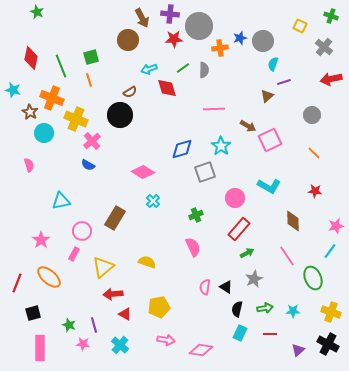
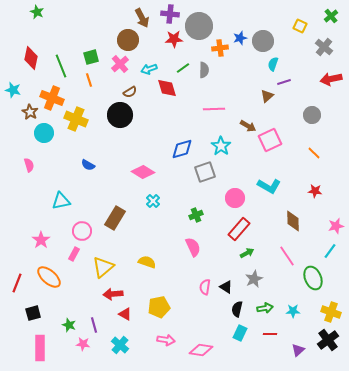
green cross at (331, 16): rotated 32 degrees clockwise
pink cross at (92, 141): moved 28 px right, 77 px up
black cross at (328, 344): moved 4 px up; rotated 25 degrees clockwise
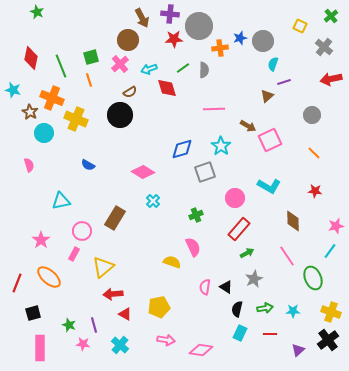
yellow semicircle at (147, 262): moved 25 px right
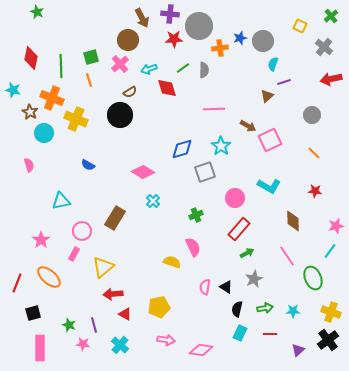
green line at (61, 66): rotated 20 degrees clockwise
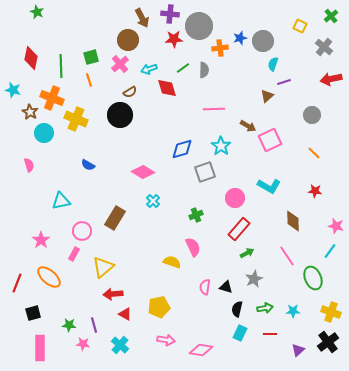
pink star at (336, 226): rotated 28 degrees clockwise
black triangle at (226, 287): rotated 16 degrees counterclockwise
green star at (69, 325): rotated 16 degrees counterclockwise
black cross at (328, 340): moved 2 px down
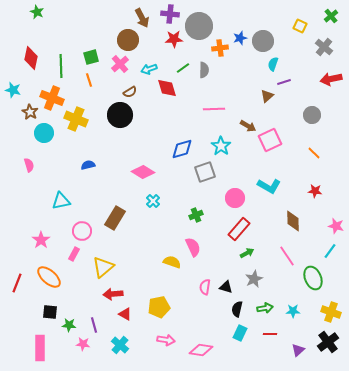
blue semicircle at (88, 165): rotated 136 degrees clockwise
black square at (33, 313): moved 17 px right, 1 px up; rotated 21 degrees clockwise
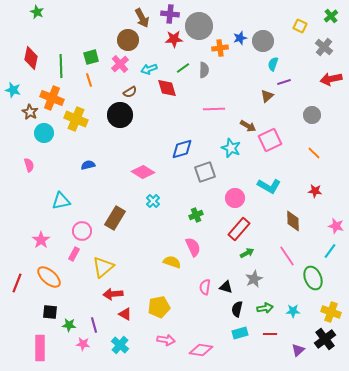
cyan star at (221, 146): moved 10 px right, 2 px down; rotated 12 degrees counterclockwise
cyan rectangle at (240, 333): rotated 49 degrees clockwise
black cross at (328, 342): moved 3 px left, 3 px up
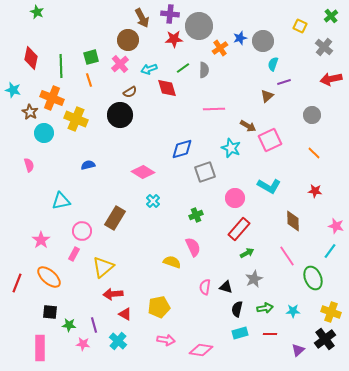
orange cross at (220, 48): rotated 28 degrees counterclockwise
cyan cross at (120, 345): moved 2 px left, 4 px up
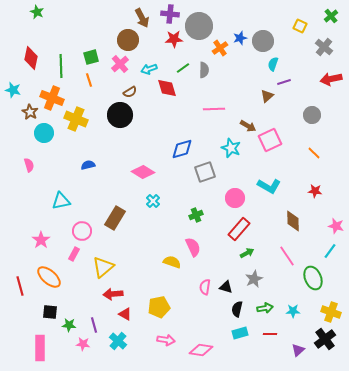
red line at (17, 283): moved 3 px right, 3 px down; rotated 36 degrees counterclockwise
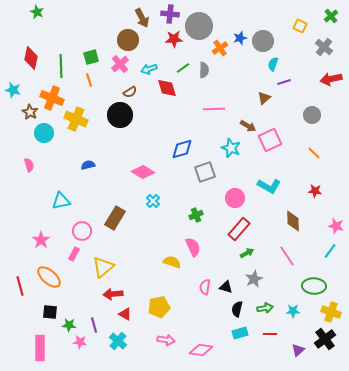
brown triangle at (267, 96): moved 3 px left, 2 px down
green ellipse at (313, 278): moved 1 px right, 8 px down; rotated 65 degrees counterclockwise
pink star at (83, 344): moved 3 px left, 2 px up
